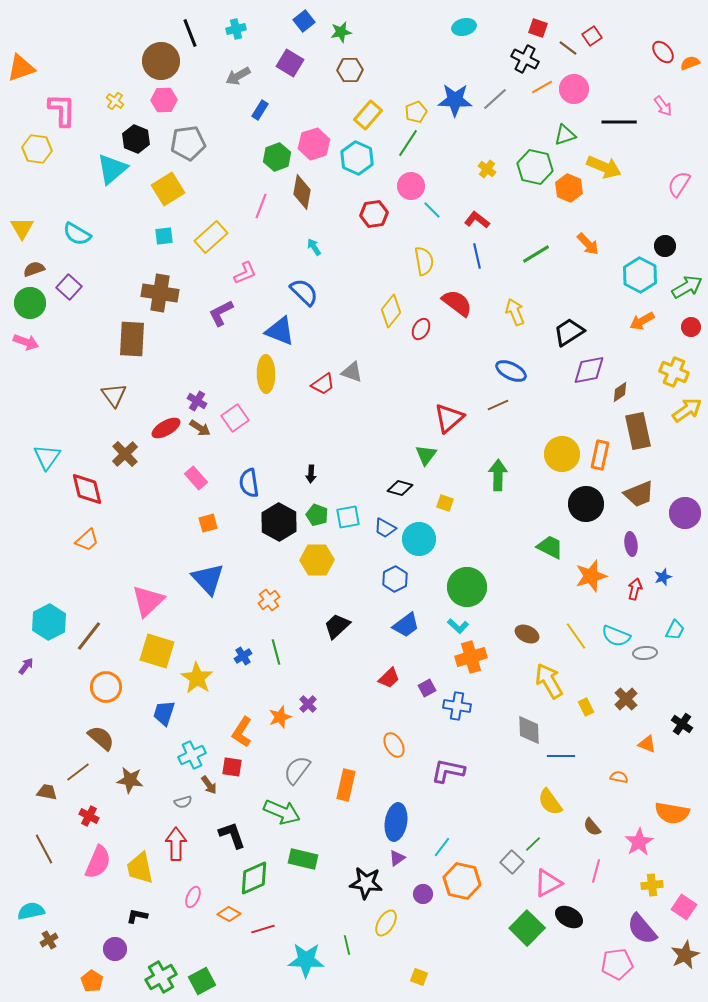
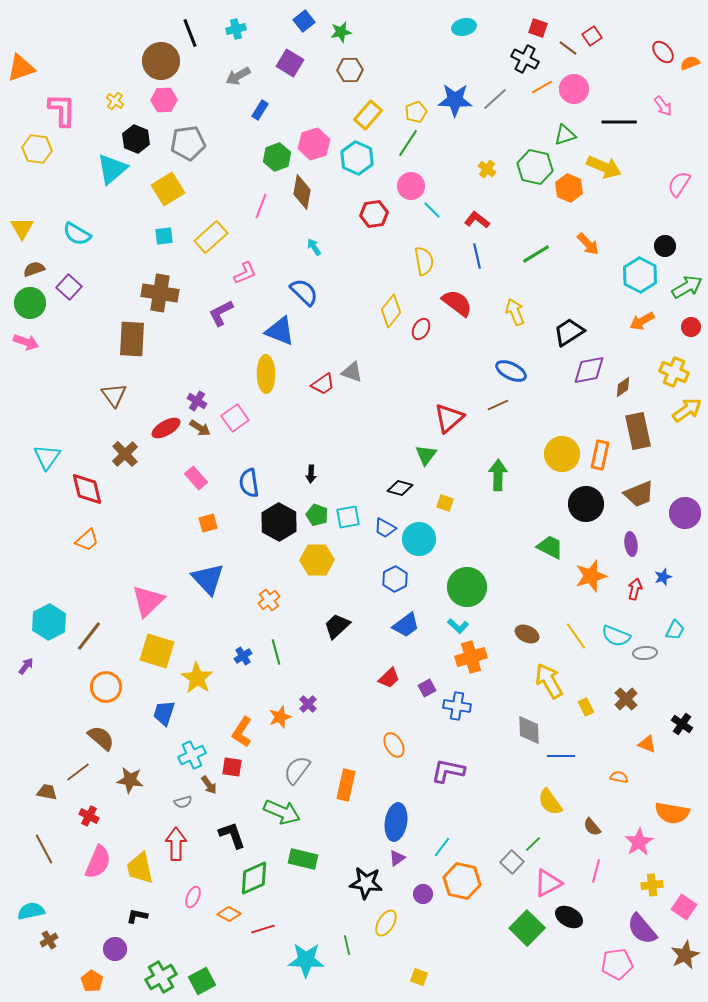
brown diamond at (620, 392): moved 3 px right, 5 px up
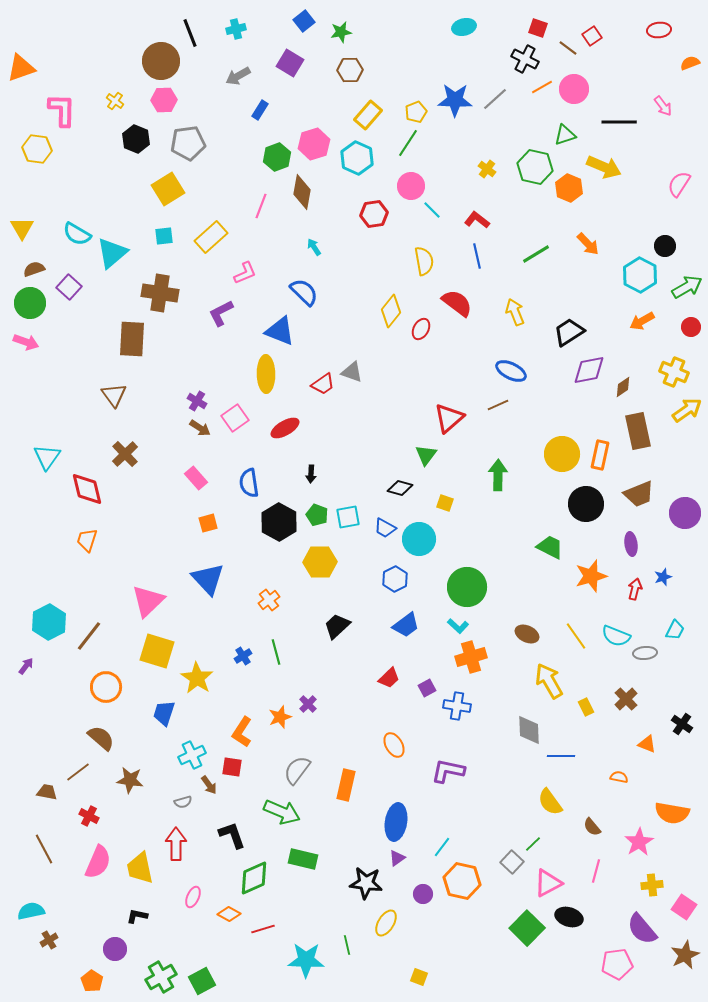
red ellipse at (663, 52): moved 4 px left, 22 px up; rotated 55 degrees counterclockwise
cyan triangle at (112, 169): moved 84 px down
red ellipse at (166, 428): moved 119 px right
orange trapezoid at (87, 540): rotated 150 degrees clockwise
yellow hexagon at (317, 560): moved 3 px right, 2 px down
black ellipse at (569, 917): rotated 12 degrees counterclockwise
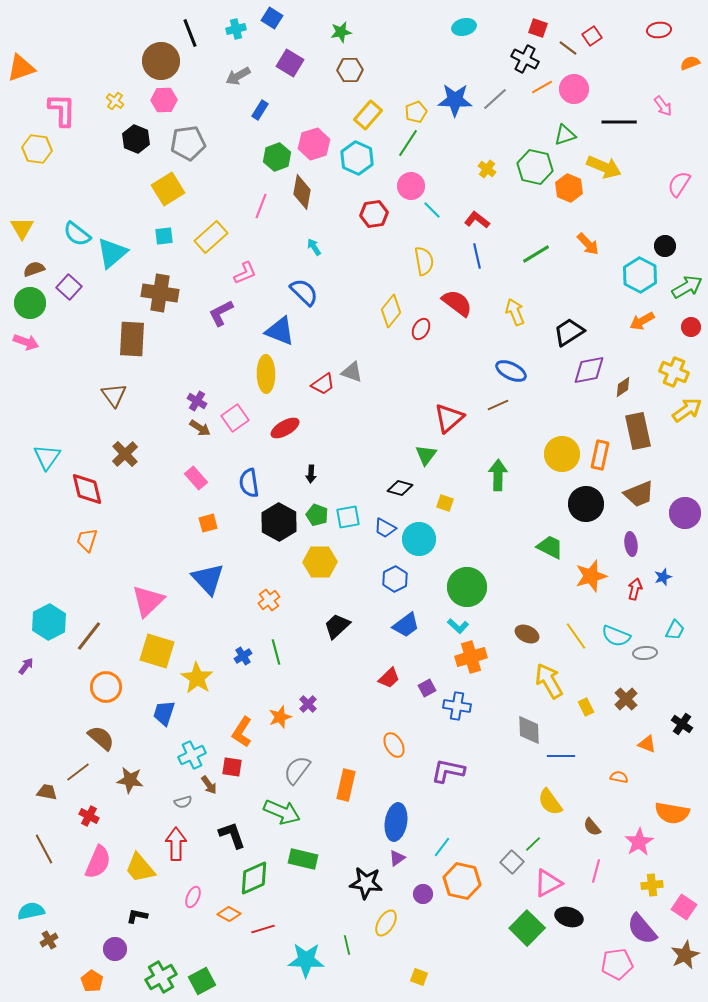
blue square at (304, 21): moved 32 px left, 3 px up; rotated 20 degrees counterclockwise
cyan semicircle at (77, 234): rotated 8 degrees clockwise
yellow trapezoid at (140, 868): rotated 28 degrees counterclockwise
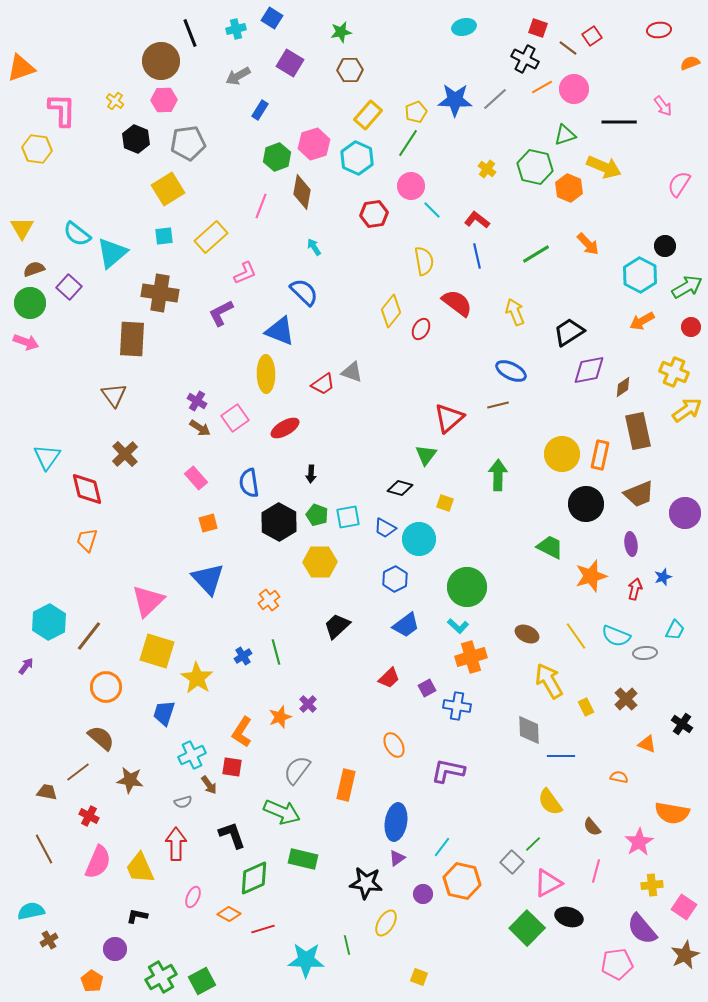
brown line at (498, 405): rotated 10 degrees clockwise
yellow trapezoid at (140, 868): rotated 16 degrees clockwise
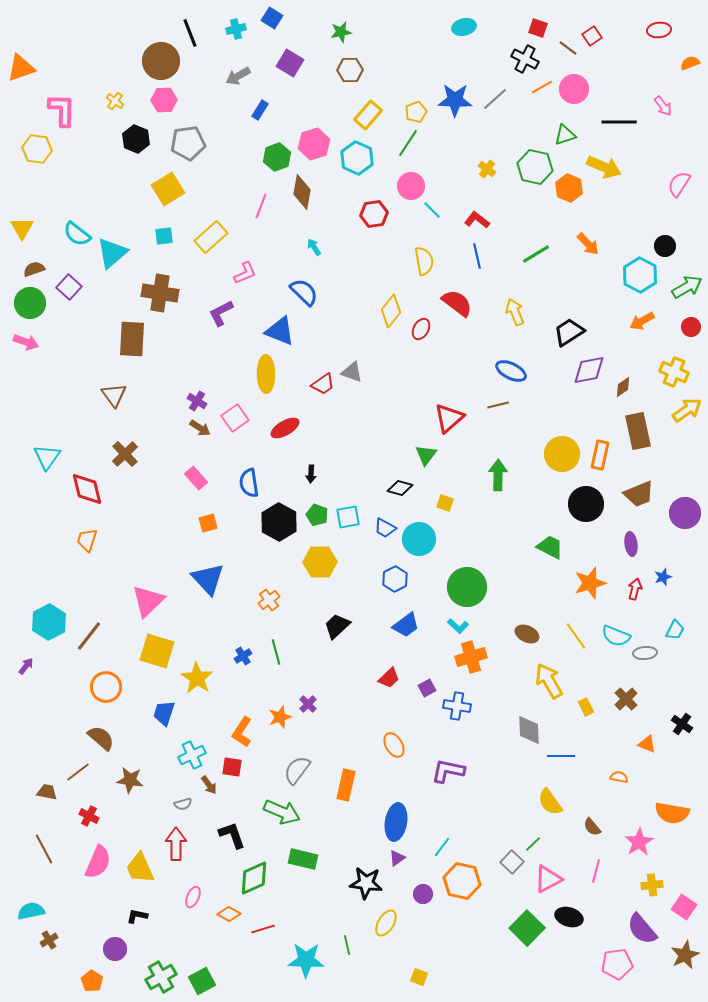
orange star at (591, 576): moved 1 px left, 7 px down
gray semicircle at (183, 802): moved 2 px down
pink triangle at (548, 883): moved 4 px up
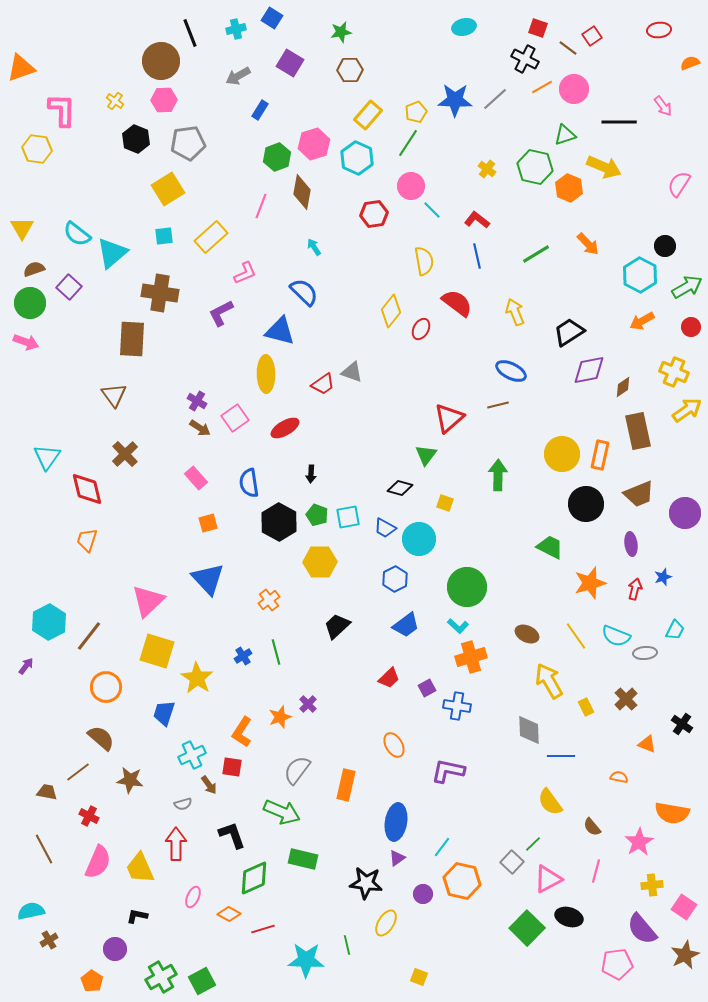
blue triangle at (280, 331): rotated 8 degrees counterclockwise
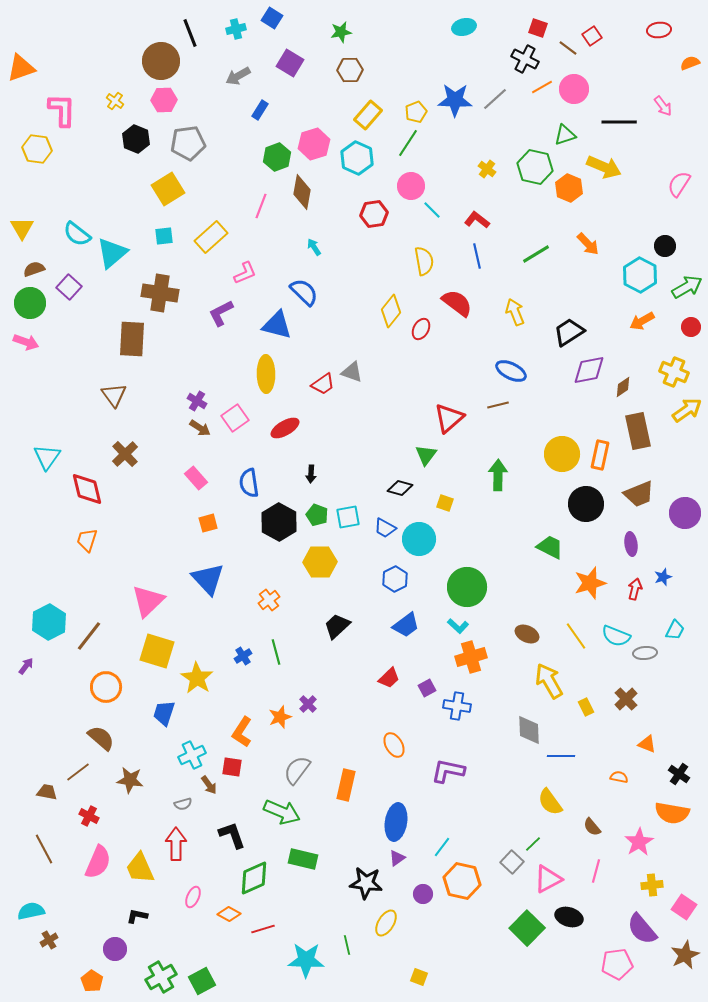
blue triangle at (280, 331): moved 3 px left, 6 px up
black cross at (682, 724): moved 3 px left, 50 px down
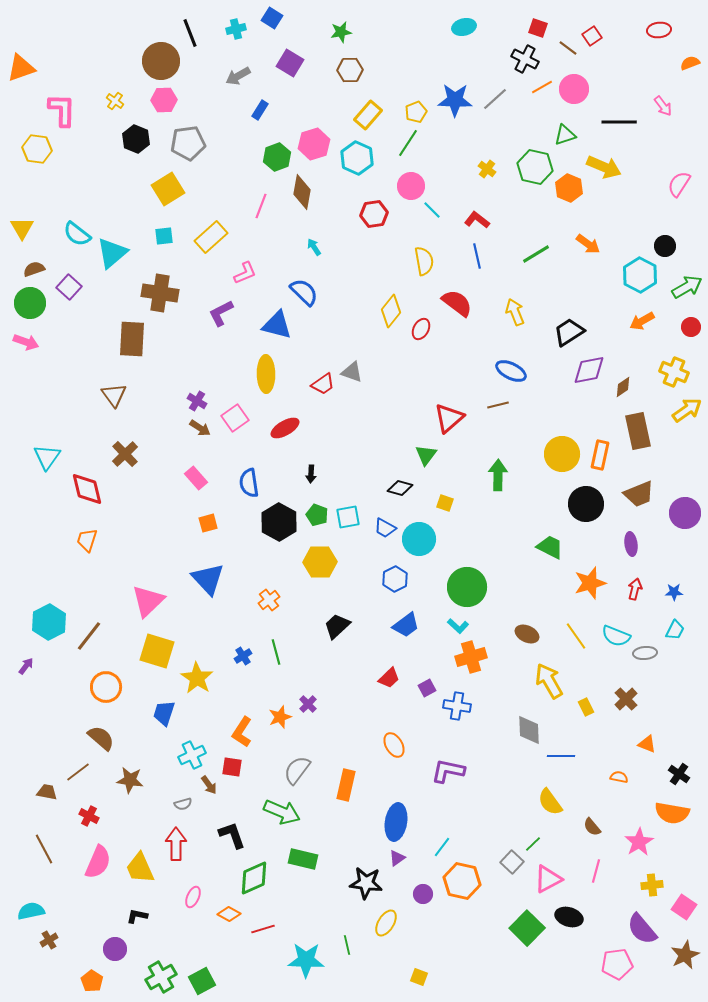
orange arrow at (588, 244): rotated 10 degrees counterclockwise
blue star at (663, 577): moved 11 px right, 15 px down; rotated 18 degrees clockwise
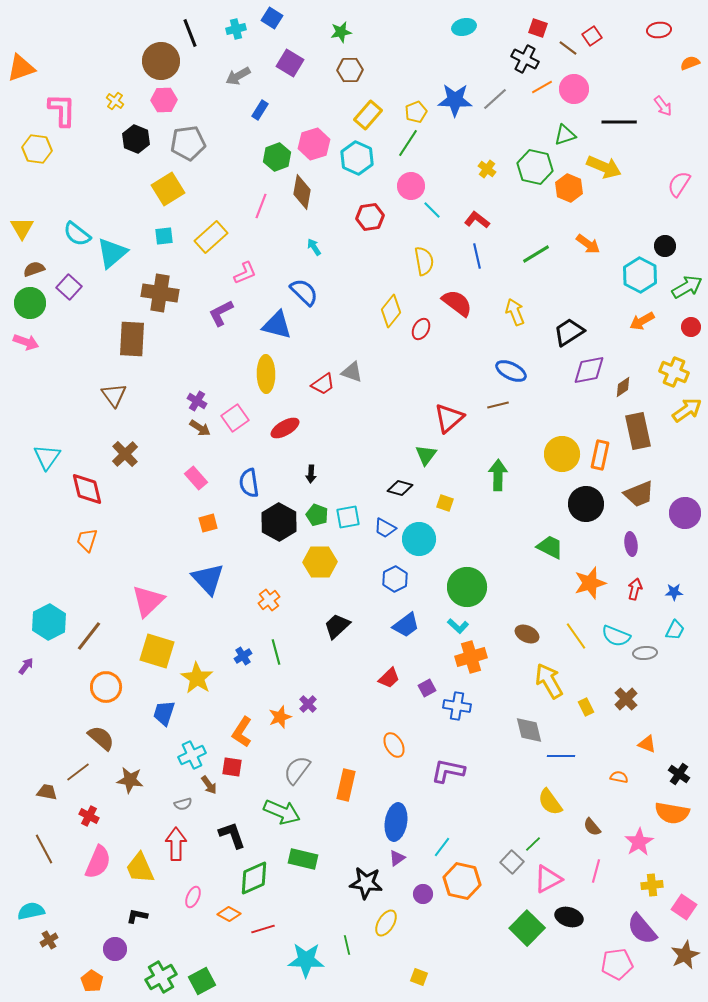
red hexagon at (374, 214): moved 4 px left, 3 px down
gray diamond at (529, 730): rotated 12 degrees counterclockwise
